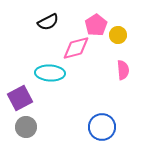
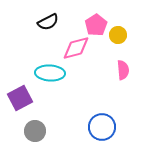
gray circle: moved 9 px right, 4 px down
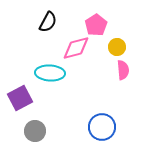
black semicircle: rotated 35 degrees counterclockwise
yellow circle: moved 1 px left, 12 px down
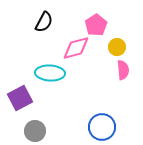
black semicircle: moved 4 px left
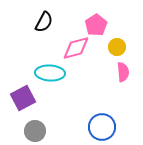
pink semicircle: moved 2 px down
purple square: moved 3 px right
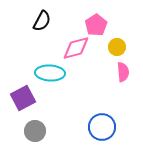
black semicircle: moved 2 px left, 1 px up
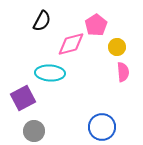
pink diamond: moved 5 px left, 4 px up
gray circle: moved 1 px left
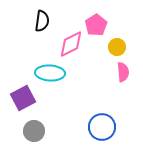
black semicircle: rotated 20 degrees counterclockwise
pink diamond: rotated 12 degrees counterclockwise
